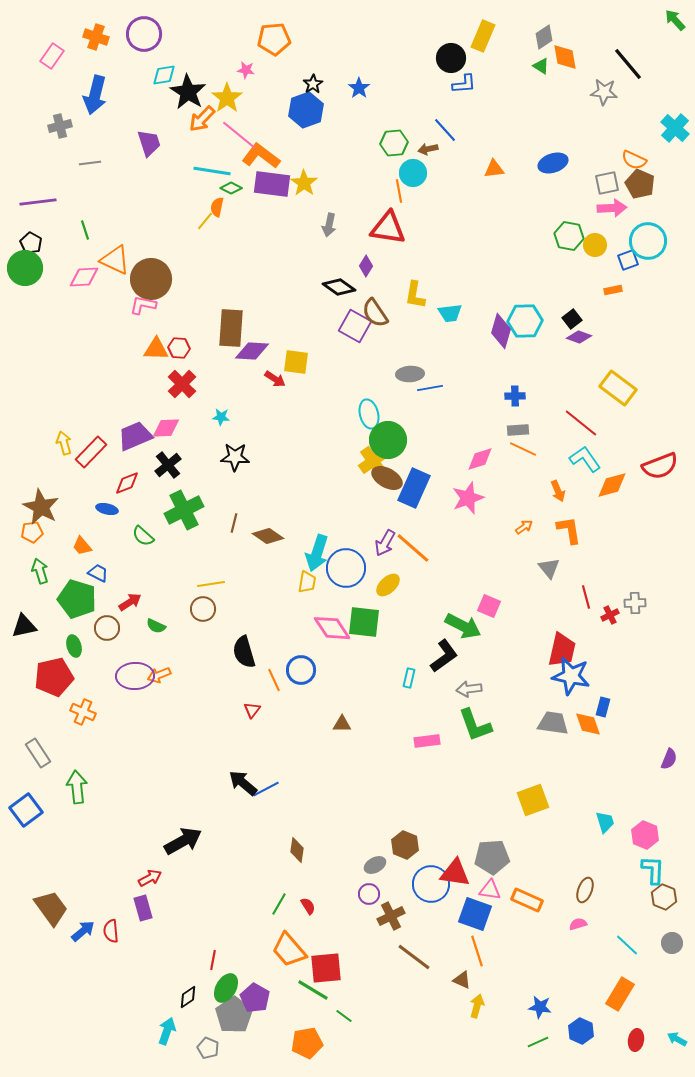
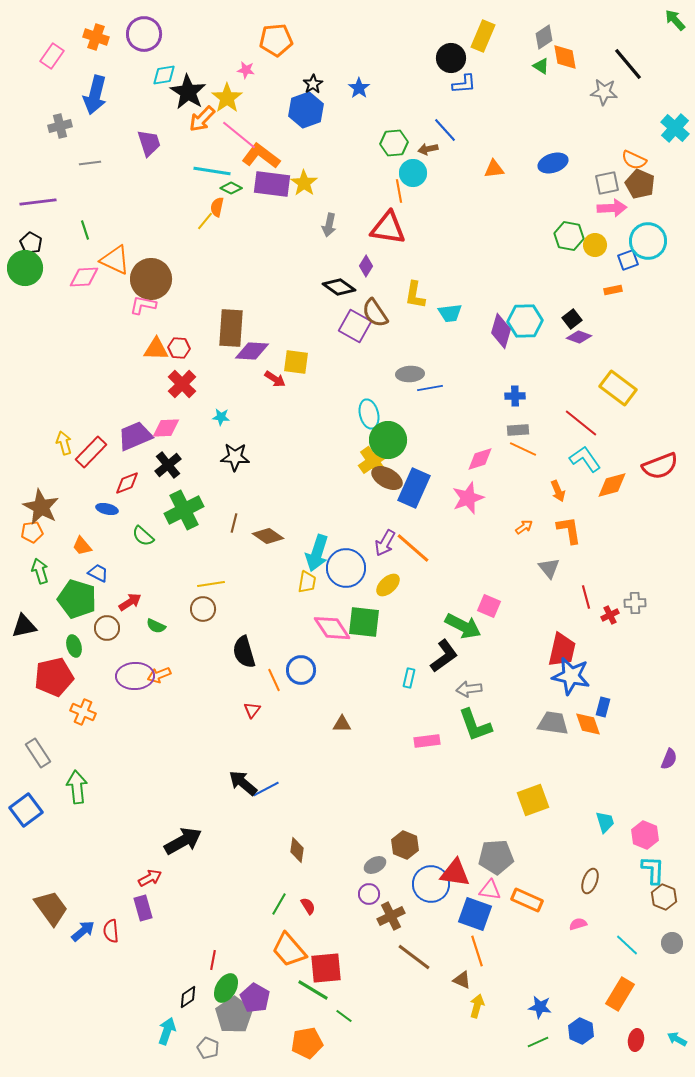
orange pentagon at (274, 39): moved 2 px right, 1 px down
gray pentagon at (492, 857): moved 4 px right
brown ellipse at (585, 890): moved 5 px right, 9 px up
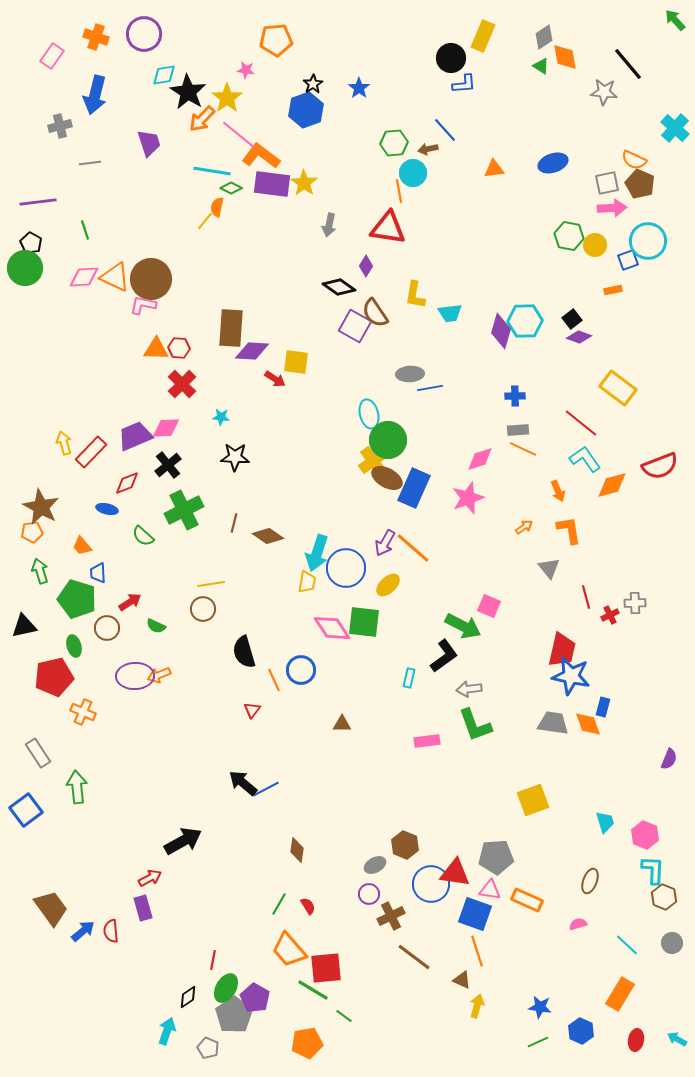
orange triangle at (115, 260): moved 17 px down
blue trapezoid at (98, 573): rotated 120 degrees counterclockwise
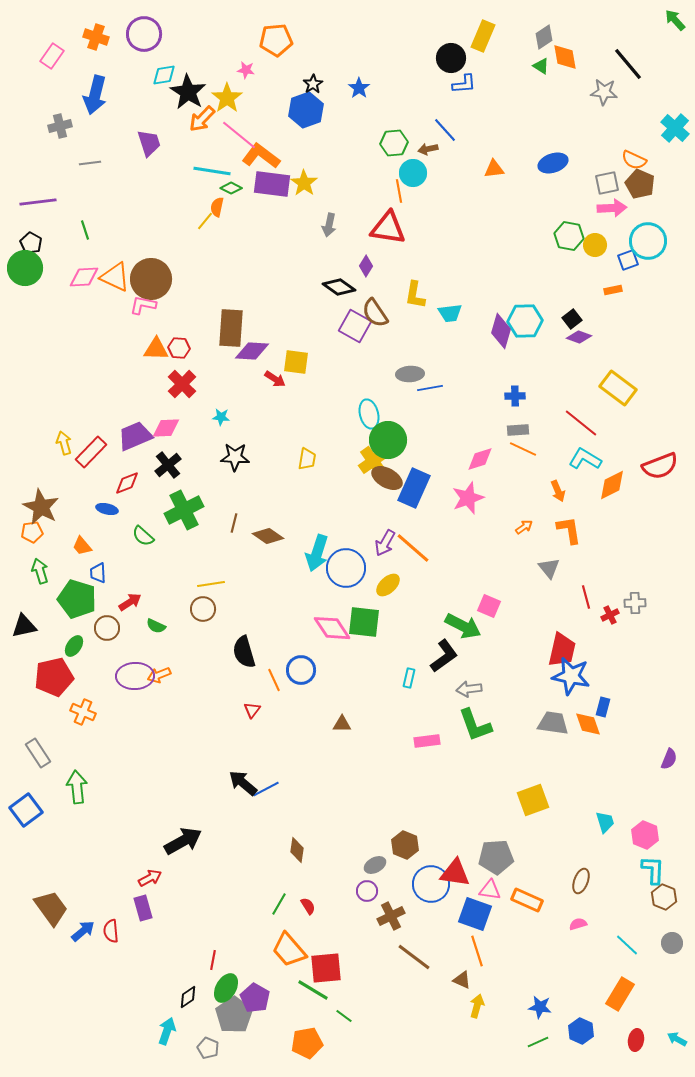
cyan L-shape at (585, 459): rotated 24 degrees counterclockwise
orange diamond at (612, 485): rotated 12 degrees counterclockwise
yellow trapezoid at (307, 582): moved 123 px up
green ellipse at (74, 646): rotated 50 degrees clockwise
brown ellipse at (590, 881): moved 9 px left
purple circle at (369, 894): moved 2 px left, 3 px up
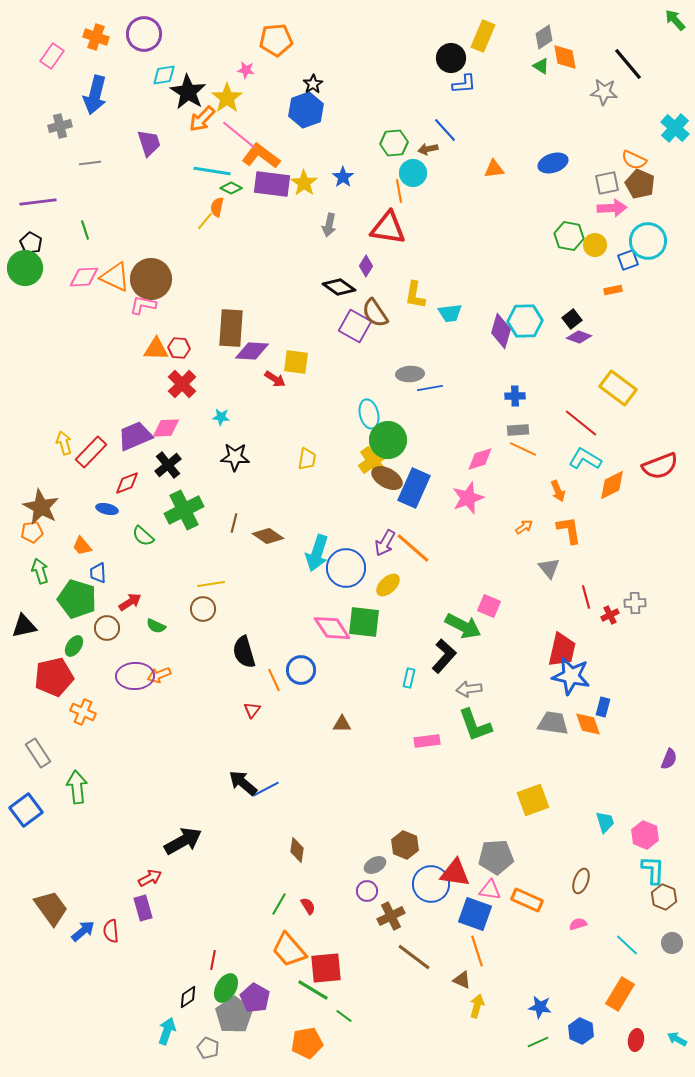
blue star at (359, 88): moved 16 px left, 89 px down
black L-shape at (444, 656): rotated 12 degrees counterclockwise
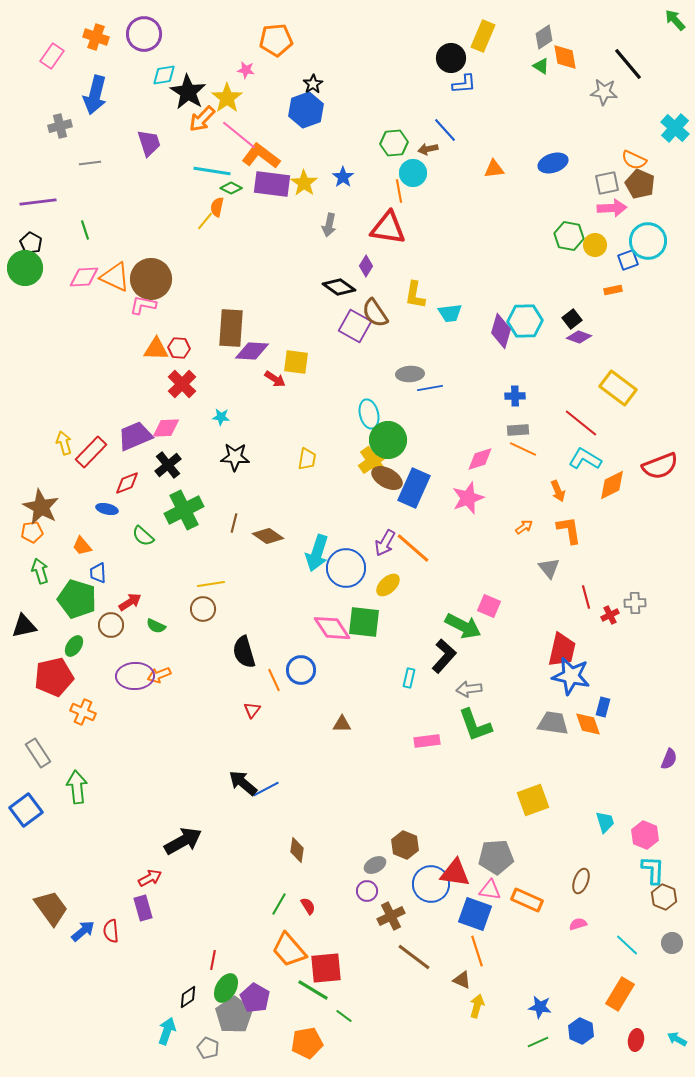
brown circle at (107, 628): moved 4 px right, 3 px up
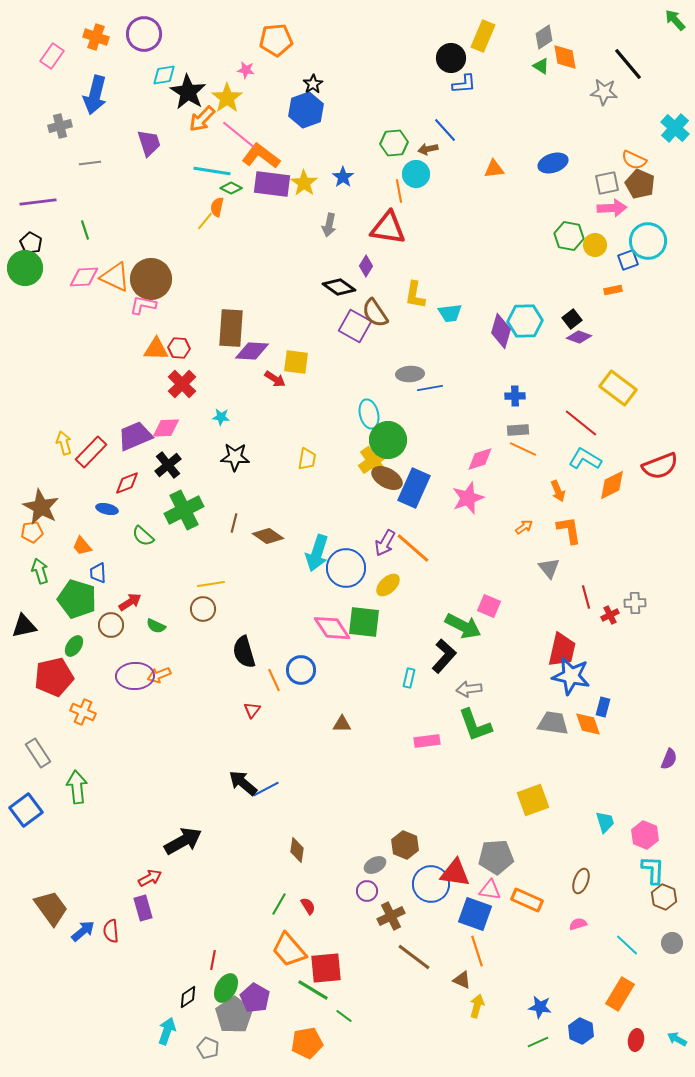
cyan circle at (413, 173): moved 3 px right, 1 px down
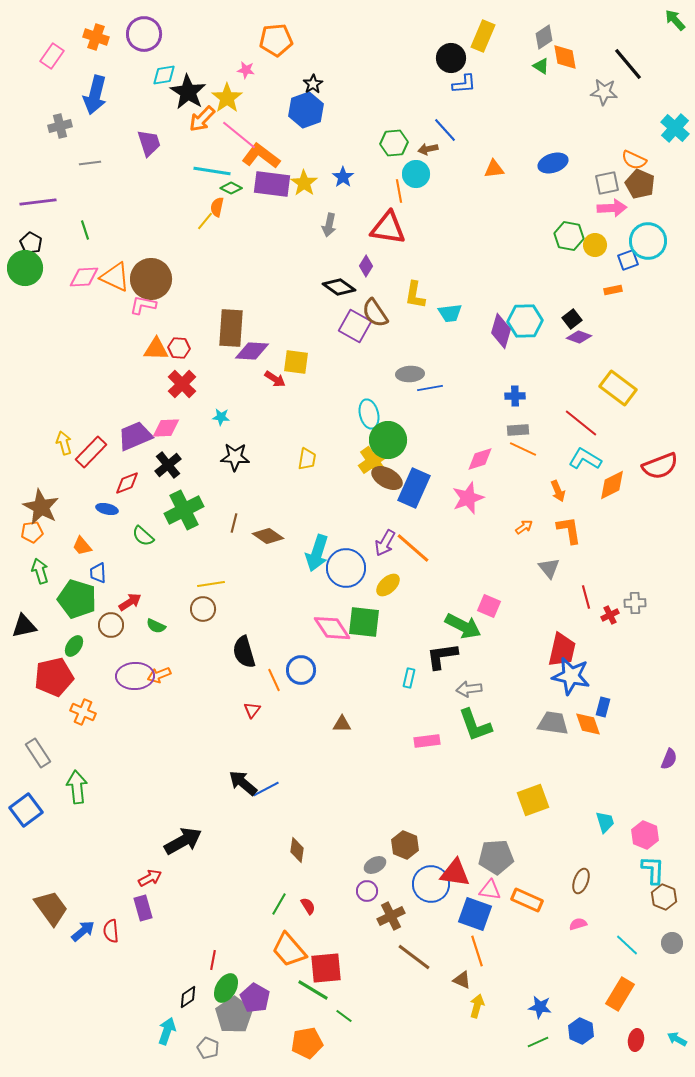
black L-shape at (444, 656): moved 2 px left; rotated 140 degrees counterclockwise
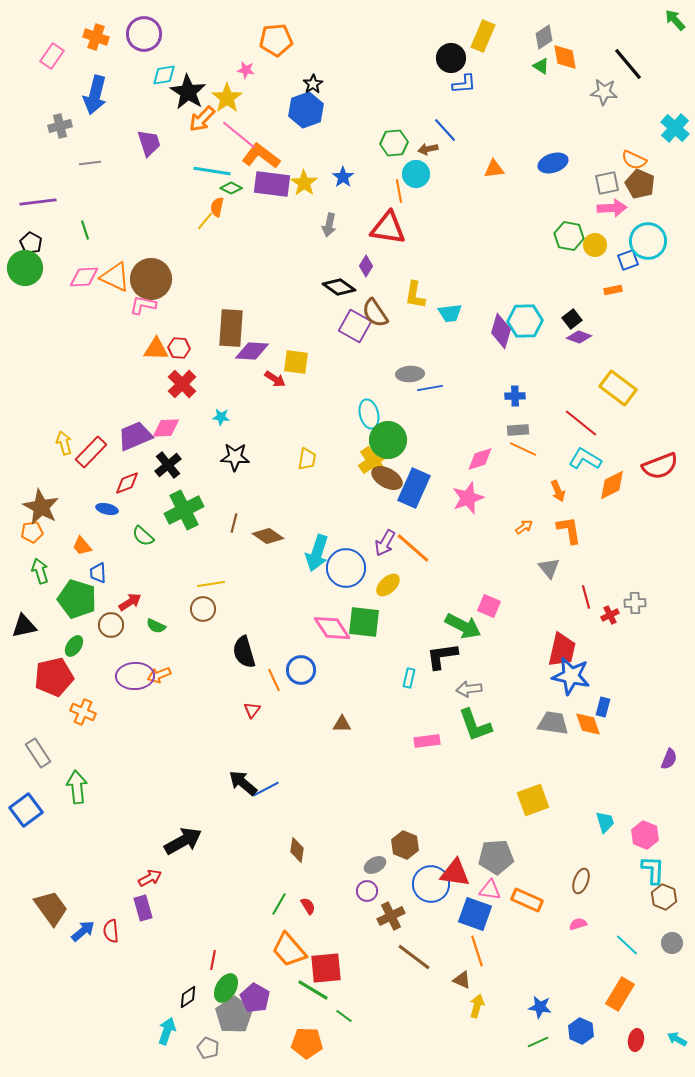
orange pentagon at (307, 1043): rotated 12 degrees clockwise
